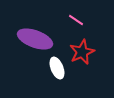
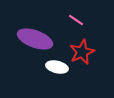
white ellipse: moved 1 px up; rotated 55 degrees counterclockwise
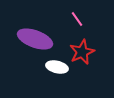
pink line: moved 1 px right, 1 px up; rotated 21 degrees clockwise
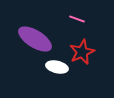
pink line: rotated 35 degrees counterclockwise
purple ellipse: rotated 12 degrees clockwise
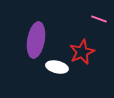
pink line: moved 22 px right
purple ellipse: moved 1 px right, 1 px down; rotated 68 degrees clockwise
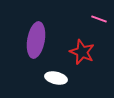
red star: rotated 25 degrees counterclockwise
white ellipse: moved 1 px left, 11 px down
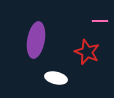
pink line: moved 1 px right, 2 px down; rotated 21 degrees counterclockwise
red star: moved 5 px right
